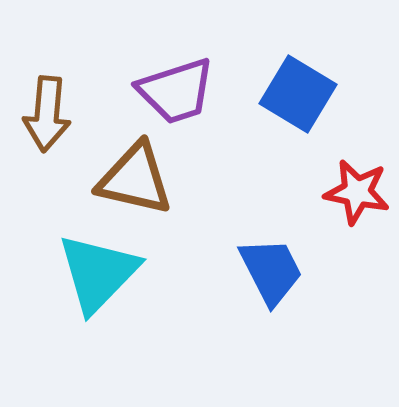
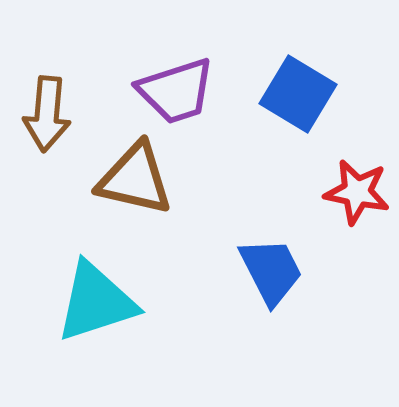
cyan triangle: moved 2 px left, 29 px down; rotated 28 degrees clockwise
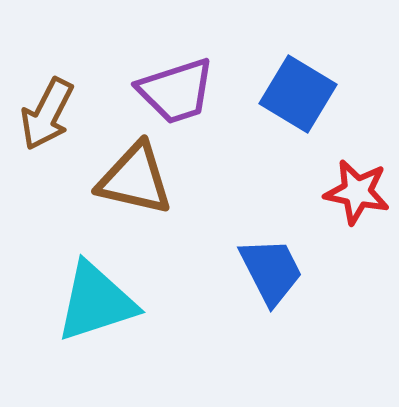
brown arrow: rotated 22 degrees clockwise
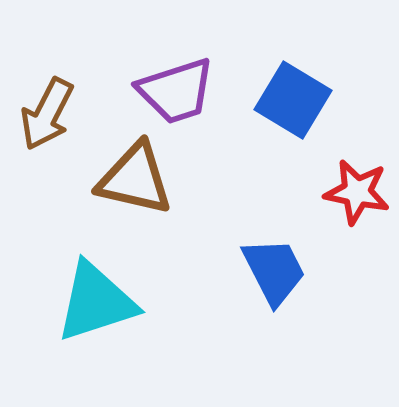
blue square: moved 5 px left, 6 px down
blue trapezoid: moved 3 px right
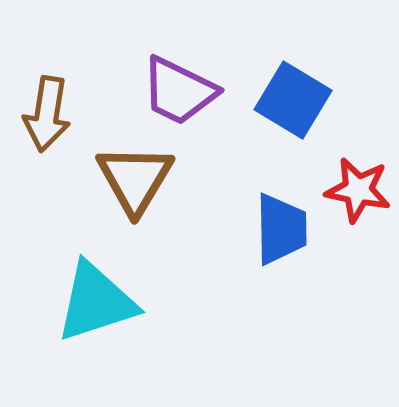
purple trapezoid: moved 3 px right; rotated 44 degrees clockwise
brown arrow: rotated 18 degrees counterclockwise
brown triangle: rotated 48 degrees clockwise
red star: moved 1 px right, 2 px up
blue trapezoid: moved 7 px right, 42 px up; rotated 26 degrees clockwise
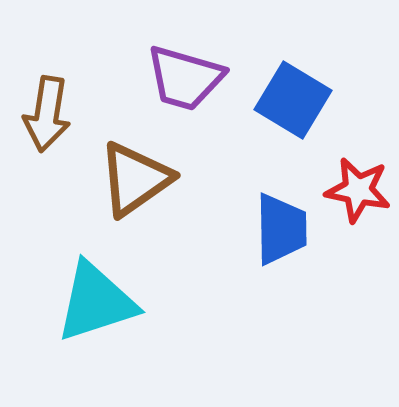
purple trapezoid: moved 6 px right, 13 px up; rotated 10 degrees counterclockwise
brown triangle: rotated 24 degrees clockwise
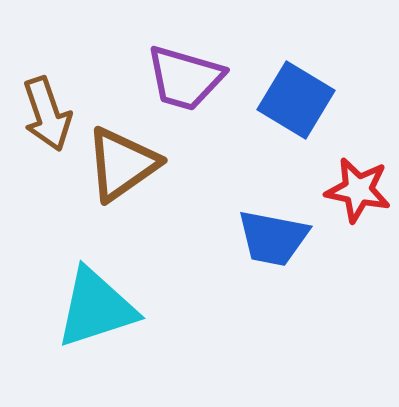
blue square: moved 3 px right
brown arrow: rotated 28 degrees counterclockwise
brown triangle: moved 13 px left, 15 px up
blue trapezoid: moved 8 px left, 9 px down; rotated 102 degrees clockwise
cyan triangle: moved 6 px down
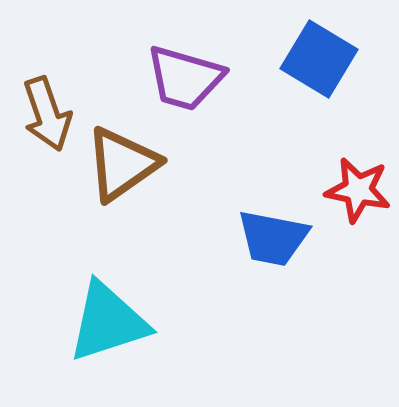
blue square: moved 23 px right, 41 px up
cyan triangle: moved 12 px right, 14 px down
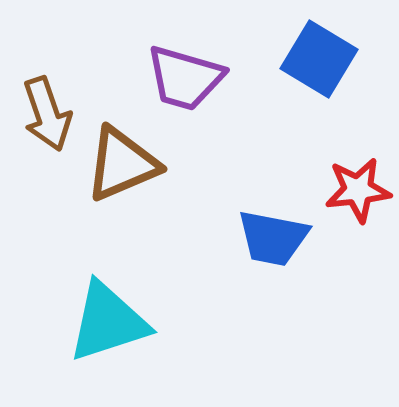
brown triangle: rotated 12 degrees clockwise
red star: rotated 18 degrees counterclockwise
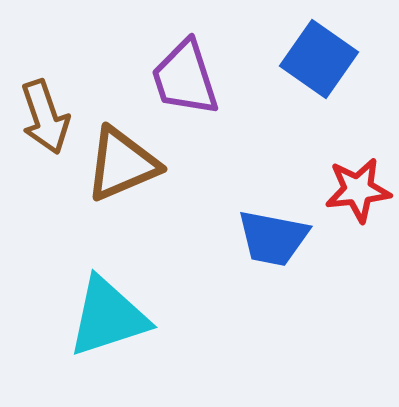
blue square: rotated 4 degrees clockwise
purple trapezoid: rotated 56 degrees clockwise
brown arrow: moved 2 px left, 3 px down
cyan triangle: moved 5 px up
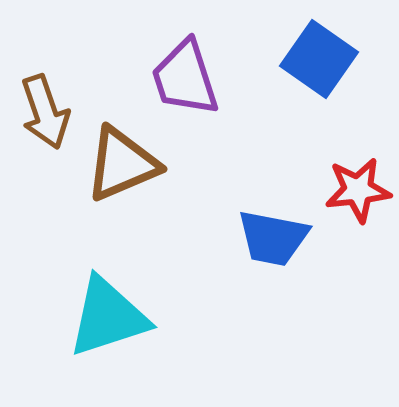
brown arrow: moved 5 px up
